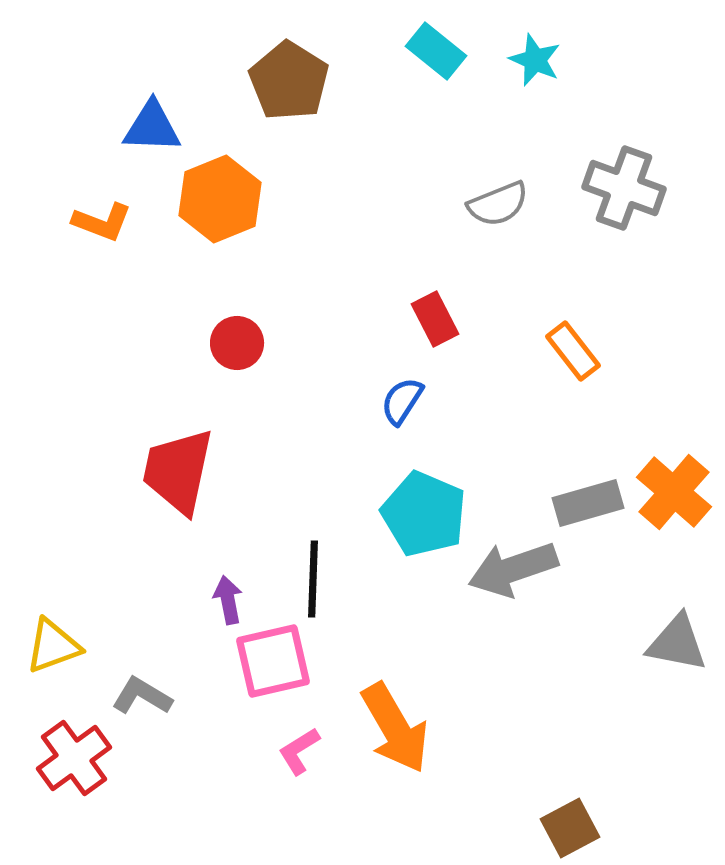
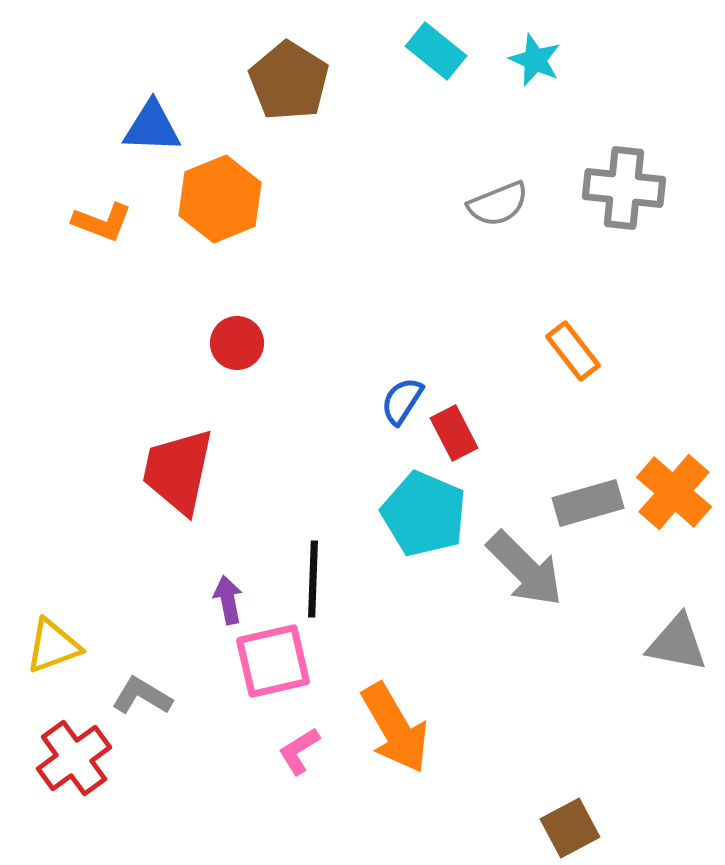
gray cross: rotated 14 degrees counterclockwise
red rectangle: moved 19 px right, 114 px down
gray arrow: moved 12 px right; rotated 116 degrees counterclockwise
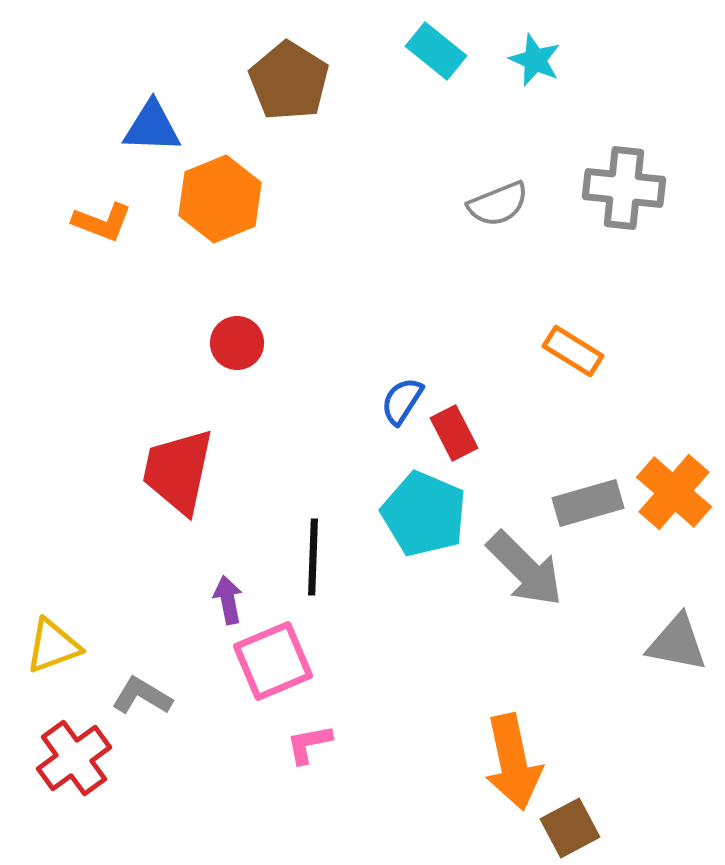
orange rectangle: rotated 20 degrees counterclockwise
black line: moved 22 px up
pink square: rotated 10 degrees counterclockwise
orange arrow: moved 118 px right, 34 px down; rotated 18 degrees clockwise
pink L-shape: moved 10 px right, 7 px up; rotated 21 degrees clockwise
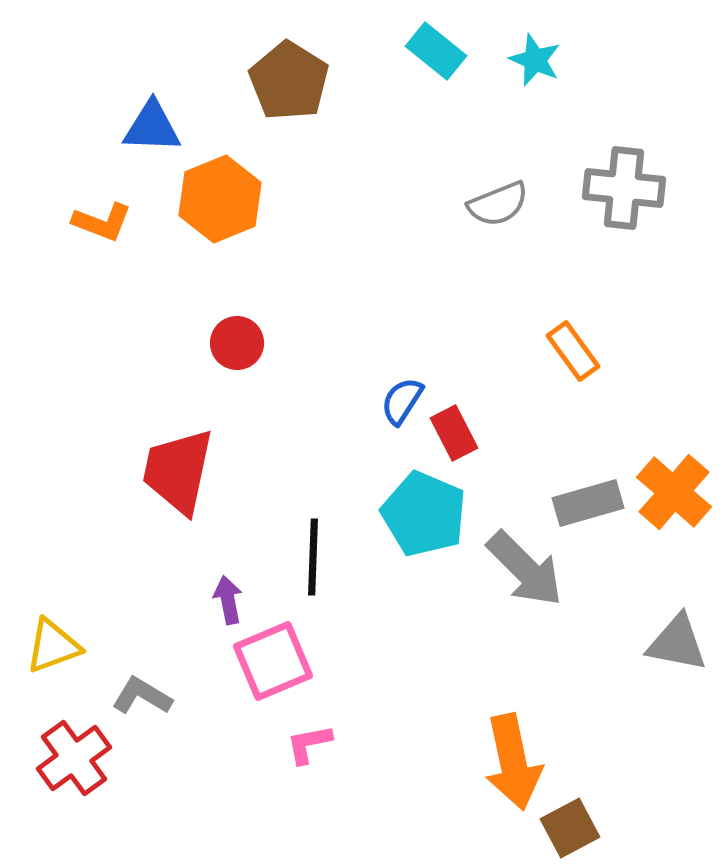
orange rectangle: rotated 22 degrees clockwise
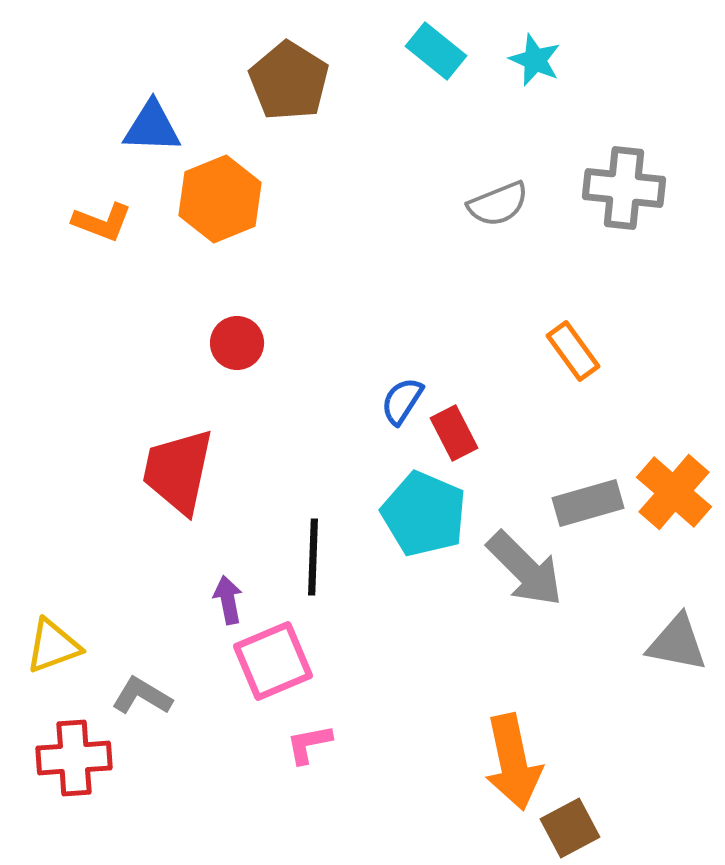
red cross: rotated 32 degrees clockwise
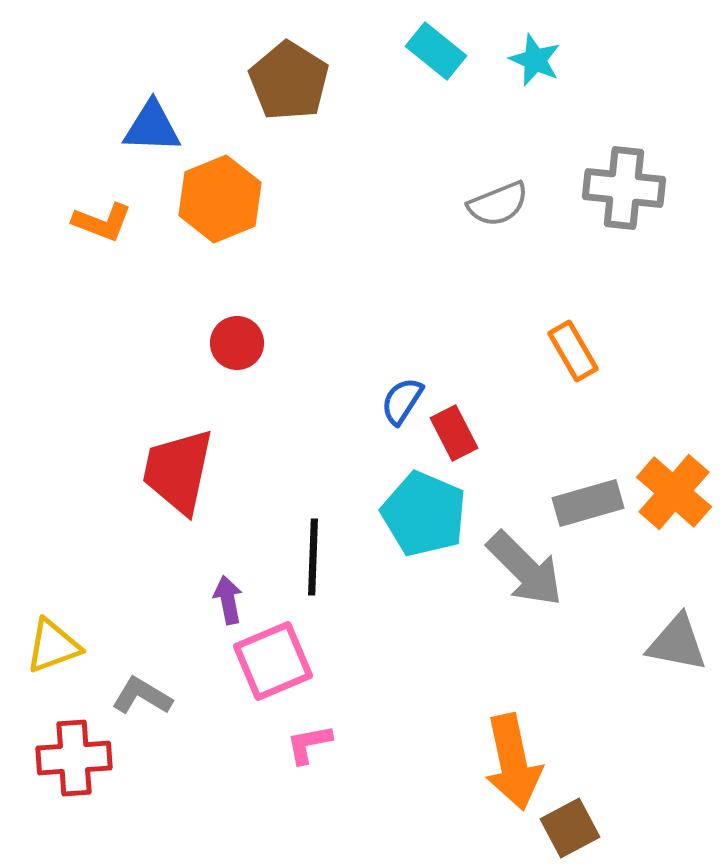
orange rectangle: rotated 6 degrees clockwise
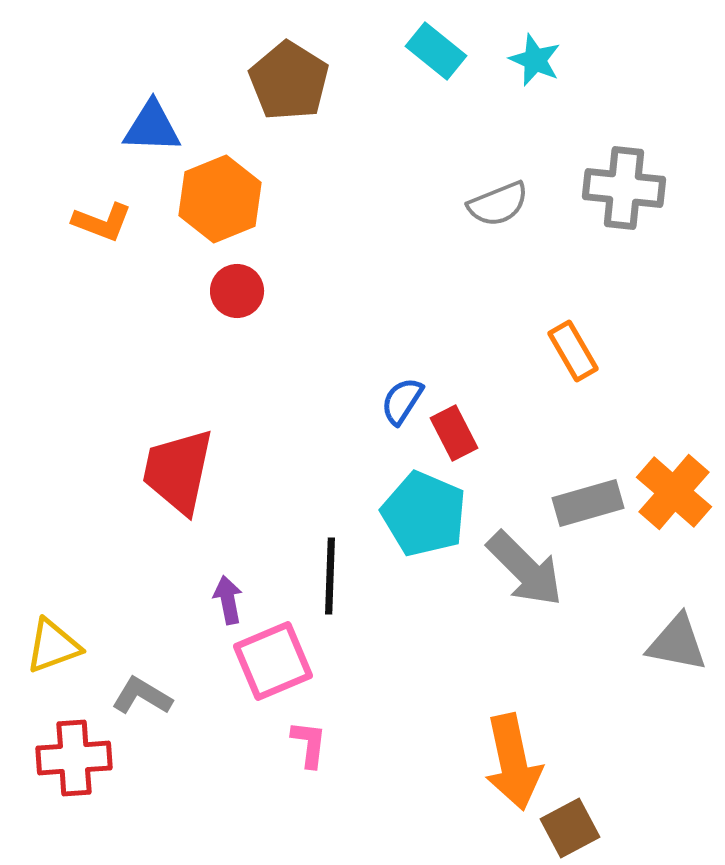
red circle: moved 52 px up
black line: moved 17 px right, 19 px down
pink L-shape: rotated 108 degrees clockwise
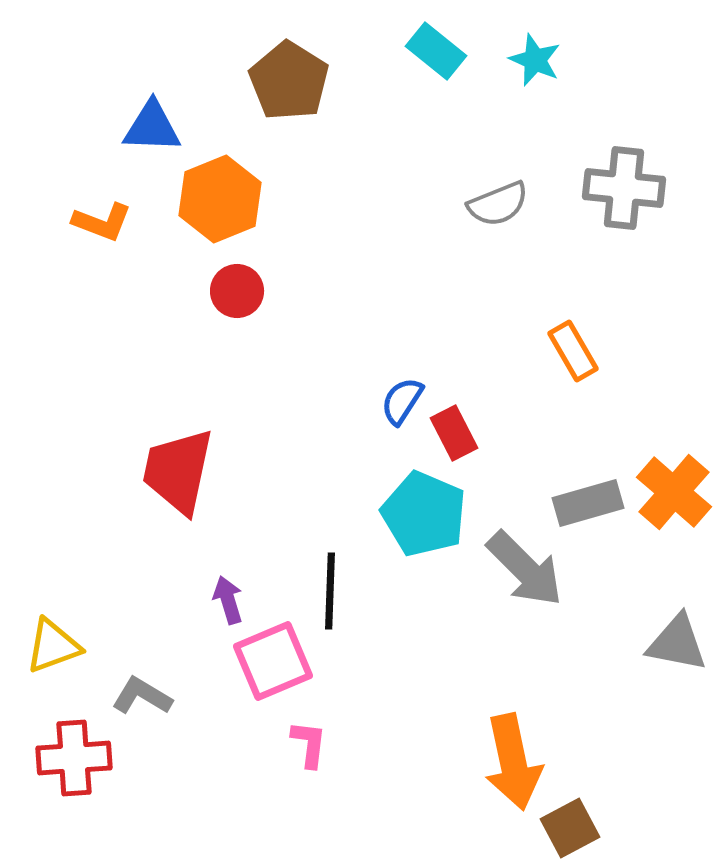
black line: moved 15 px down
purple arrow: rotated 6 degrees counterclockwise
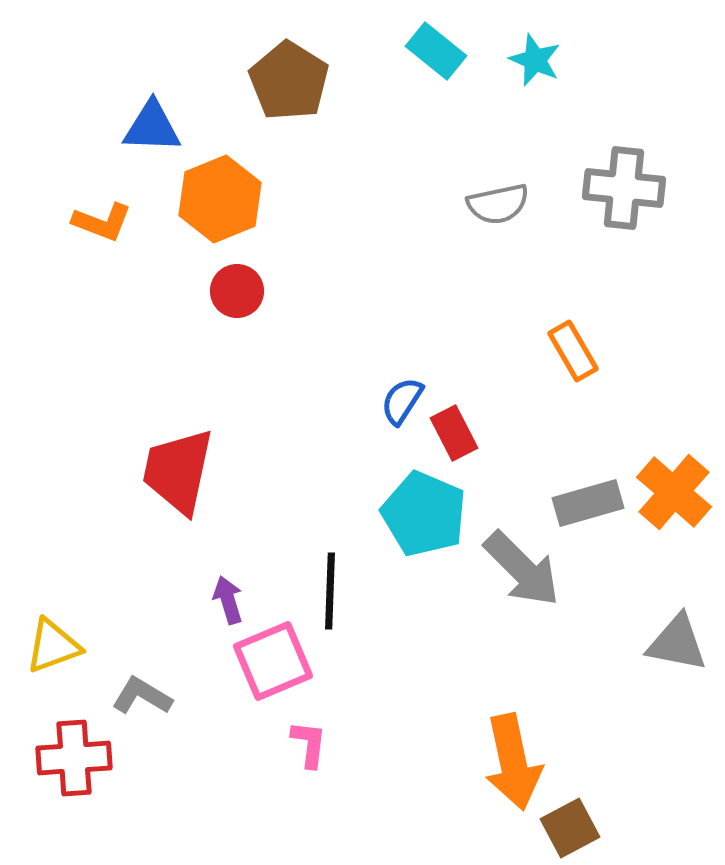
gray semicircle: rotated 10 degrees clockwise
gray arrow: moved 3 px left
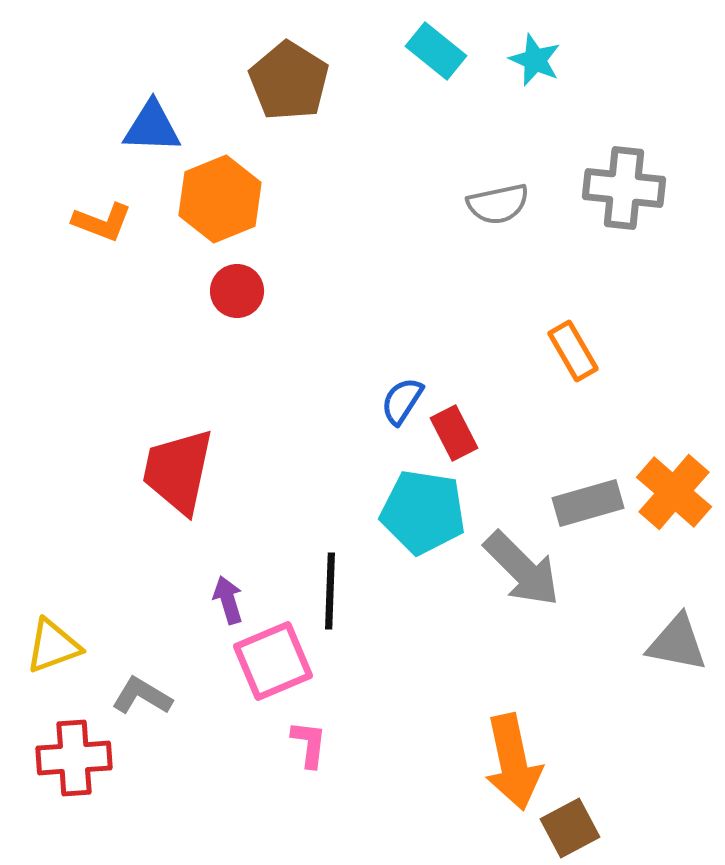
cyan pentagon: moved 1 px left, 2 px up; rotated 14 degrees counterclockwise
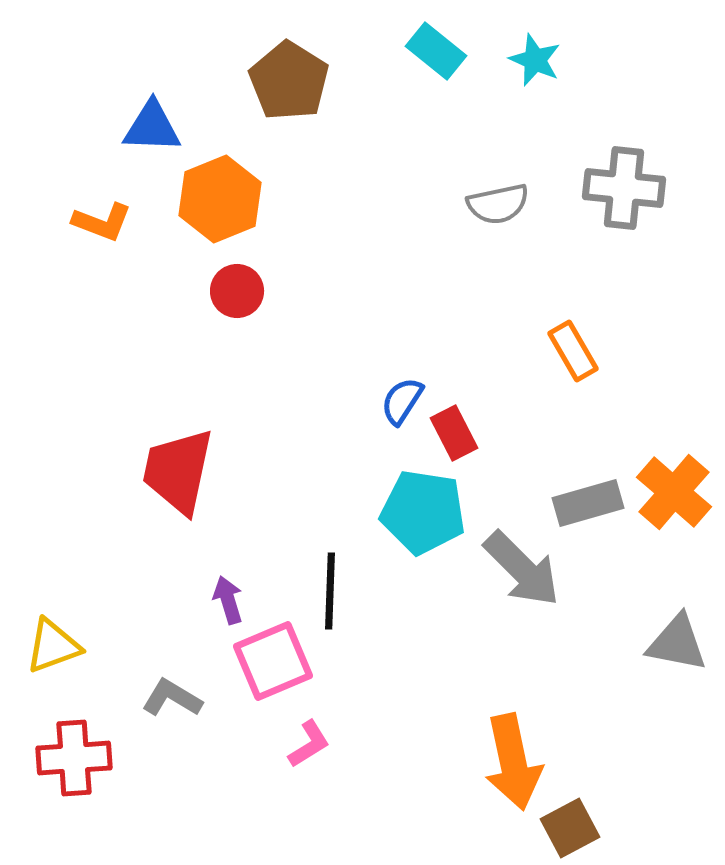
gray L-shape: moved 30 px right, 2 px down
pink L-shape: rotated 51 degrees clockwise
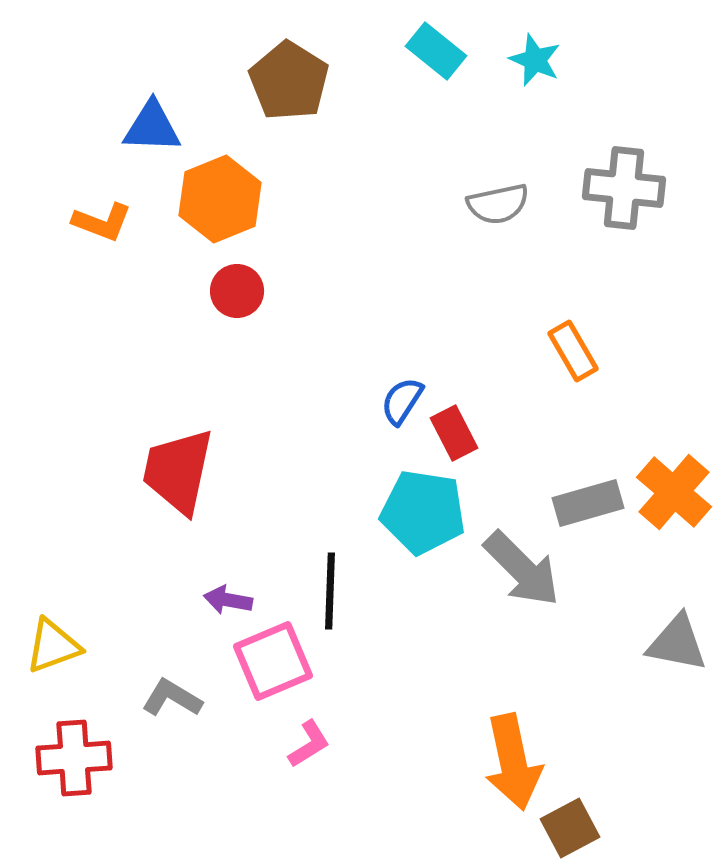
purple arrow: rotated 63 degrees counterclockwise
